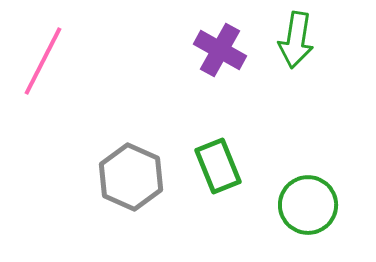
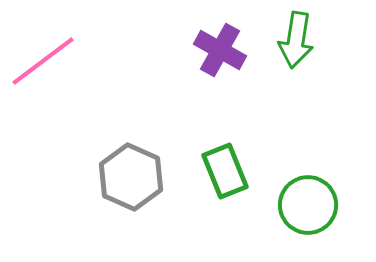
pink line: rotated 26 degrees clockwise
green rectangle: moved 7 px right, 5 px down
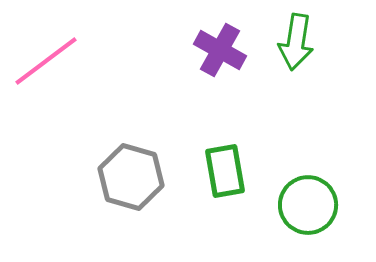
green arrow: moved 2 px down
pink line: moved 3 px right
green rectangle: rotated 12 degrees clockwise
gray hexagon: rotated 8 degrees counterclockwise
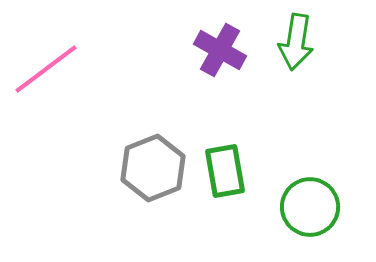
pink line: moved 8 px down
gray hexagon: moved 22 px right, 9 px up; rotated 22 degrees clockwise
green circle: moved 2 px right, 2 px down
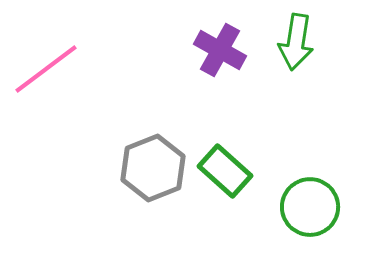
green rectangle: rotated 38 degrees counterclockwise
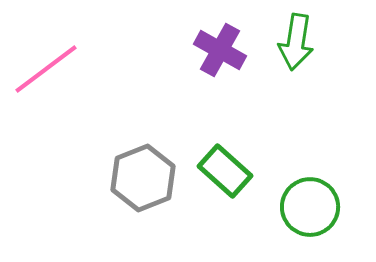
gray hexagon: moved 10 px left, 10 px down
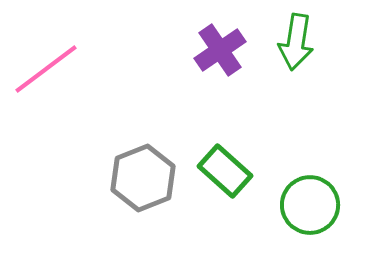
purple cross: rotated 27 degrees clockwise
green circle: moved 2 px up
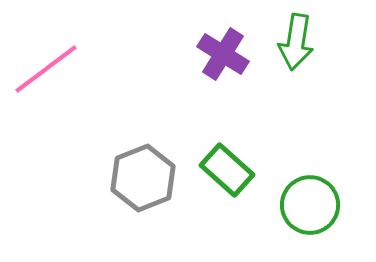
purple cross: moved 3 px right, 4 px down; rotated 24 degrees counterclockwise
green rectangle: moved 2 px right, 1 px up
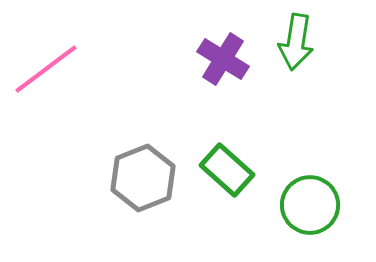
purple cross: moved 5 px down
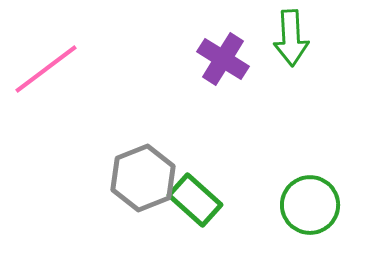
green arrow: moved 5 px left, 4 px up; rotated 12 degrees counterclockwise
green rectangle: moved 32 px left, 30 px down
